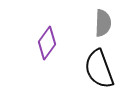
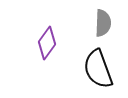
black semicircle: moved 1 px left
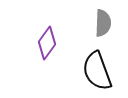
black semicircle: moved 1 px left, 2 px down
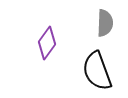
gray semicircle: moved 2 px right
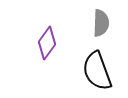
gray semicircle: moved 4 px left
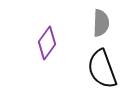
black semicircle: moved 5 px right, 2 px up
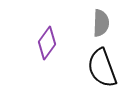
black semicircle: moved 1 px up
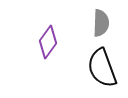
purple diamond: moved 1 px right, 1 px up
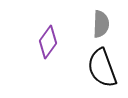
gray semicircle: moved 1 px down
